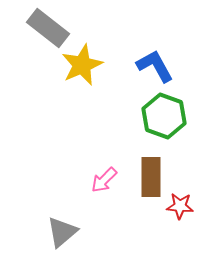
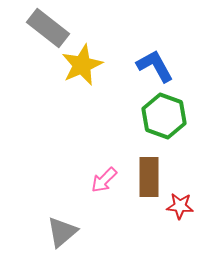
brown rectangle: moved 2 px left
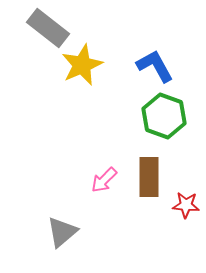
red star: moved 6 px right, 1 px up
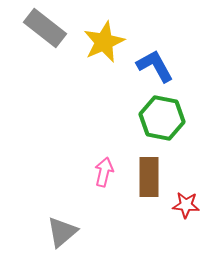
gray rectangle: moved 3 px left
yellow star: moved 22 px right, 23 px up
green hexagon: moved 2 px left, 2 px down; rotated 9 degrees counterclockwise
pink arrow: moved 8 px up; rotated 148 degrees clockwise
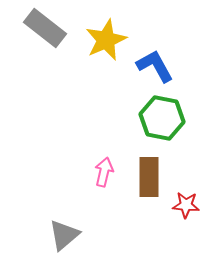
yellow star: moved 2 px right, 2 px up
gray triangle: moved 2 px right, 3 px down
